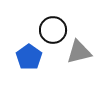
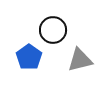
gray triangle: moved 1 px right, 8 px down
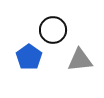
gray triangle: rotated 8 degrees clockwise
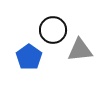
gray triangle: moved 10 px up
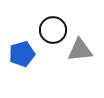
blue pentagon: moved 7 px left, 3 px up; rotated 20 degrees clockwise
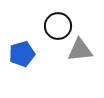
black circle: moved 5 px right, 4 px up
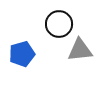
black circle: moved 1 px right, 2 px up
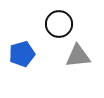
gray triangle: moved 2 px left, 6 px down
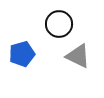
gray triangle: rotated 32 degrees clockwise
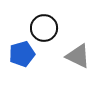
black circle: moved 15 px left, 4 px down
